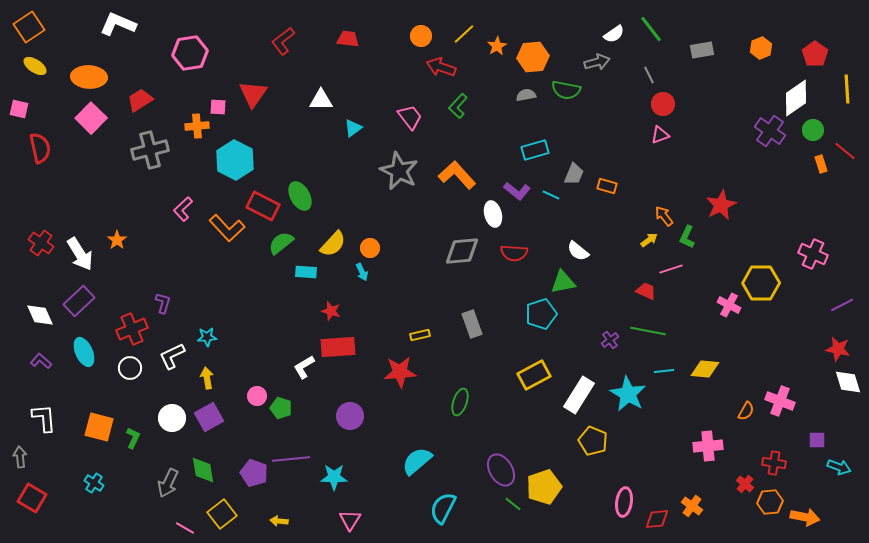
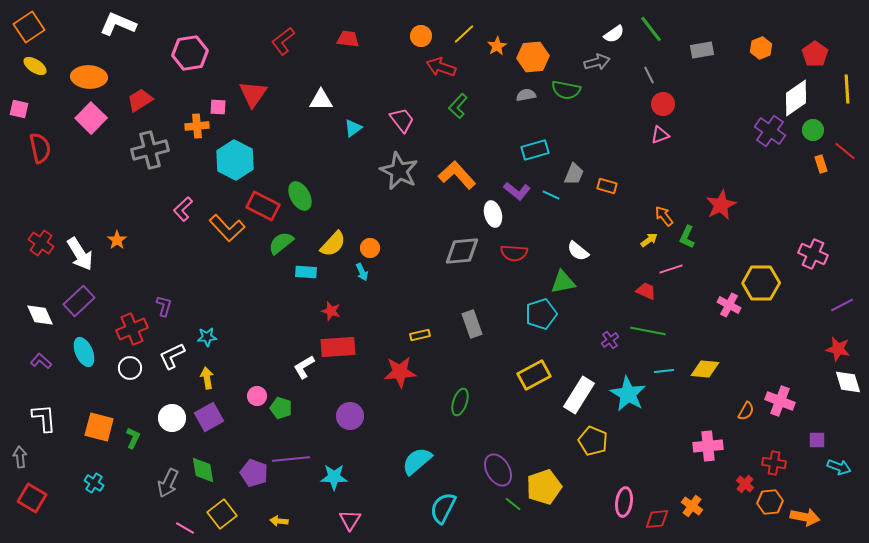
pink trapezoid at (410, 117): moved 8 px left, 3 px down
purple L-shape at (163, 303): moved 1 px right, 3 px down
purple ellipse at (501, 470): moved 3 px left
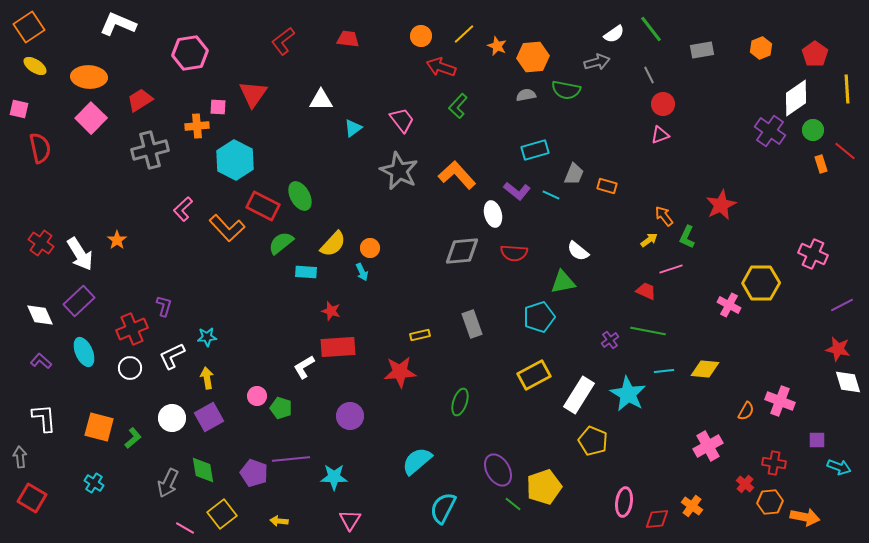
orange star at (497, 46): rotated 18 degrees counterclockwise
cyan pentagon at (541, 314): moved 2 px left, 3 px down
green L-shape at (133, 438): rotated 25 degrees clockwise
pink cross at (708, 446): rotated 24 degrees counterclockwise
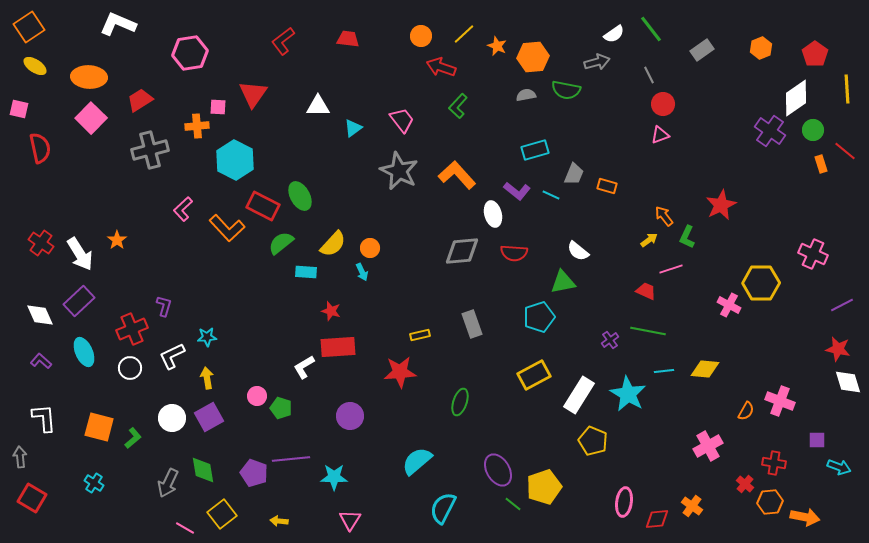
gray rectangle at (702, 50): rotated 25 degrees counterclockwise
white triangle at (321, 100): moved 3 px left, 6 px down
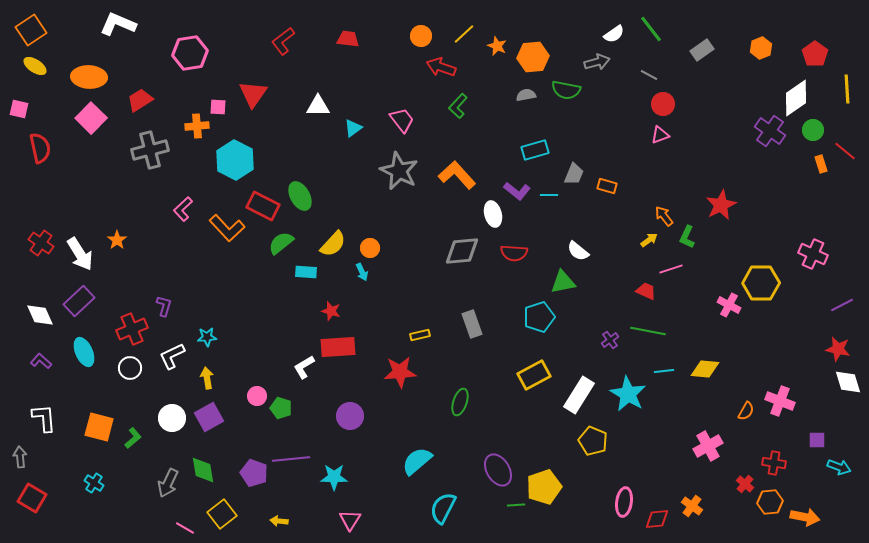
orange square at (29, 27): moved 2 px right, 3 px down
gray line at (649, 75): rotated 36 degrees counterclockwise
cyan line at (551, 195): moved 2 px left; rotated 24 degrees counterclockwise
green line at (513, 504): moved 3 px right, 1 px down; rotated 42 degrees counterclockwise
